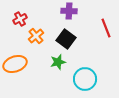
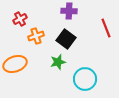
orange cross: rotated 21 degrees clockwise
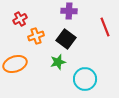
red line: moved 1 px left, 1 px up
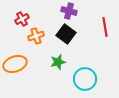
purple cross: rotated 14 degrees clockwise
red cross: moved 2 px right
red line: rotated 12 degrees clockwise
black square: moved 5 px up
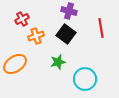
red line: moved 4 px left, 1 px down
orange ellipse: rotated 15 degrees counterclockwise
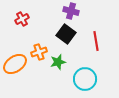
purple cross: moved 2 px right
red line: moved 5 px left, 13 px down
orange cross: moved 3 px right, 16 px down
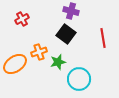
red line: moved 7 px right, 3 px up
cyan circle: moved 6 px left
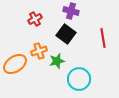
red cross: moved 13 px right
orange cross: moved 1 px up
green star: moved 1 px left, 1 px up
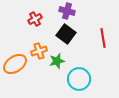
purple cross: moved 4 px left
